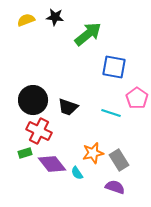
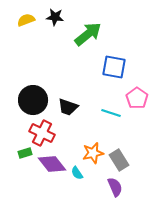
red cross: moved 3 px right, 2 px down
purple semicircle: rotated 48 degrees clockwise
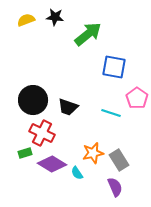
purple diamond: rotated 20 degrees counterclockwise
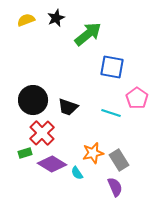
black star: moved 1 px right, 1 px down; rotated 30 degrees counterclockwise
blue square: moved 2 px left
red cross: rotated 20 degrees clockwise
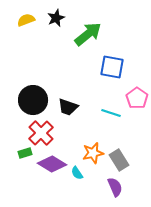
red cross: moved 1 px left
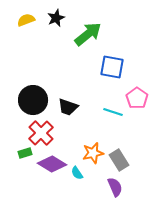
cyan line: moved 2 px right, 1 px up
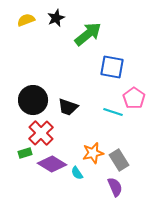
pink pentagon: moved 3 px left
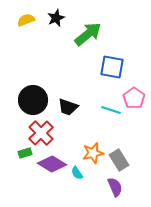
cyan line: moved 2 px left, 2 px up
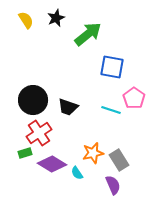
yellow semicircle: rotated 78 degrees clockwise
red cross: moved 2 px left; rotated 10 degrees clockwise
purple semicircle: moved 2 px left, 2 px up
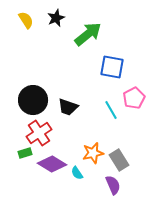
pink pentagon: rotated 10 degrees clockwise
cyan line: rotated 42 degrees clockwise
